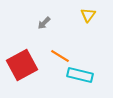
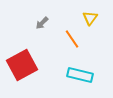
yellow triangle: moved 2 px right, 3 px down
gray arrow: moved 2 px left
orange line: moved 12 px right, 17 px up; rotated 24 degrees clockwise
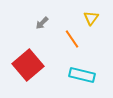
yellow triangle: moved 1 px right
red square: moved 6 px right; rotated 12 degrees counterclockwise
cyan rectangle: moved 2 px right
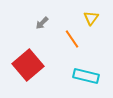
cyan rectangle: moved 4 px right, 1 px down
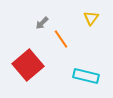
orange line: moved 11 px left
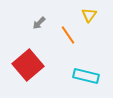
yellow triangle: moved 2 px left, 3 px up
gray arrow: moved 3 px left
orange line: moved 7 px right, 4 px up
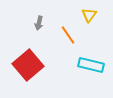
gray arrow: rotated 32 degrees counterclockwise
cyan rectangle: moved 5 px right, 11 px up
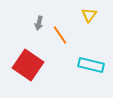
orange line: moved 8 px left
red square: rotated 16 degrees counterclockwise
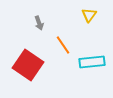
gray arrow: rotated 32 degrees counterclockwise
orange line: moved 3 px right, 10 px down
cyan rectangle: moved 1 px right, 3 px up; rotated 20 degrees counterclockwise
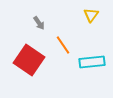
yellow triangle: moved 2 px right
gray arrow: rotated 16 degrees counterclockwise
red square: moved 1 px right, 5 px up
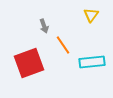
gray arrow: moved 5 px right, 3 px down; rotated 16 degrees clockwise
red square: moved 3 px down; rotated 36 degrees clockwise
